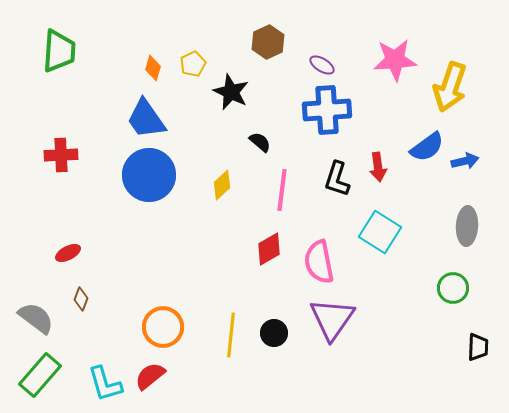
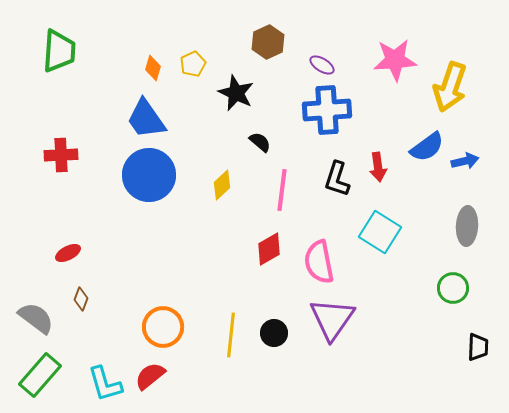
black star: moved 5 px right, 1 px down
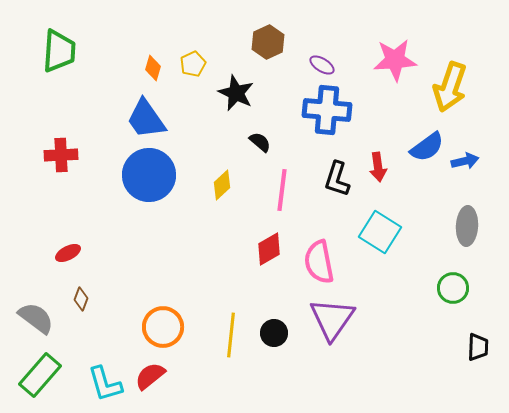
blue cross: rotated 9 degrees clockwise
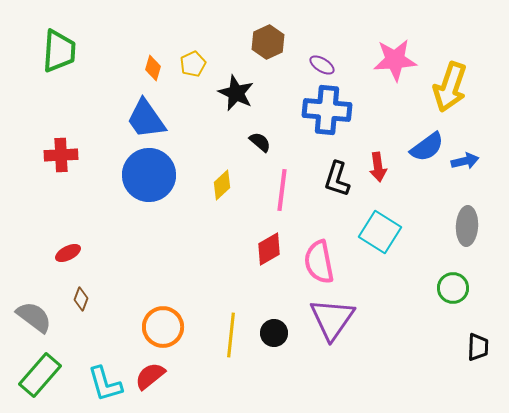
gray semicircle: moved 2 px left, 1 px up
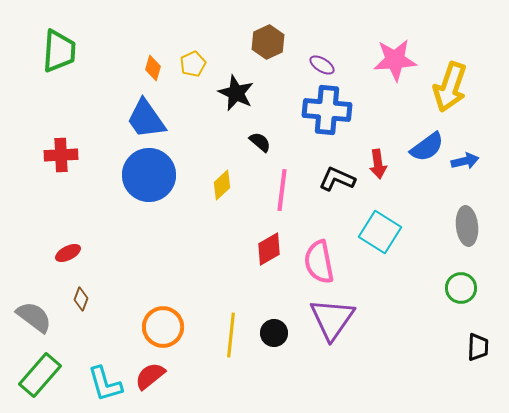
red arrow: moved 3 px up
black L-shape: rotated 96 degrees clockwise
gray ellipse: rotated 9 degrees counterclockwise
green circle: moved 8 px right
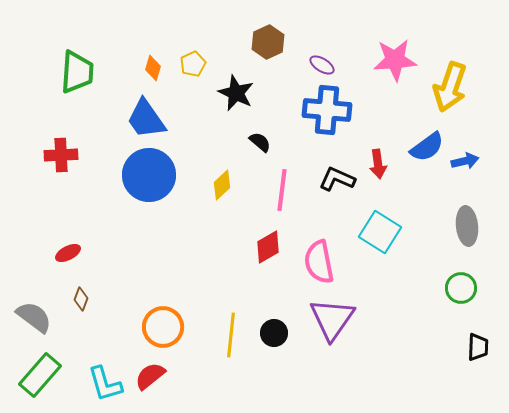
green trapezoid: moved 18 px right, 21 px down
red diamond: moved 1 px left, 2 px up
